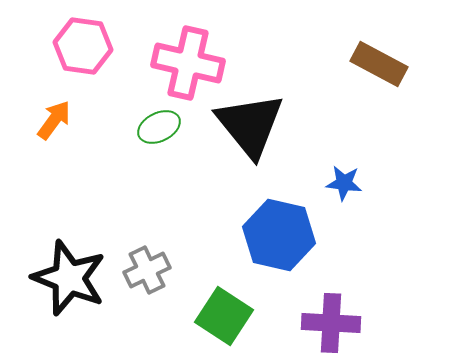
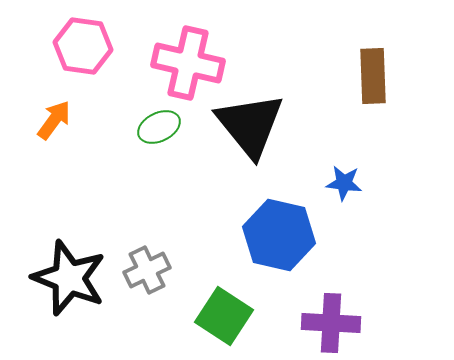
brown rectangle: moved 6 px left, 12 px down; rotated 60 degrees clockwise
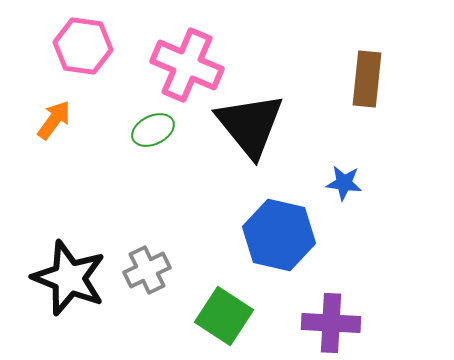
pink cross: moved 1 px left, 2 px down; rotated 10 degrees clockwise
brown rectangle: moved 6 px left, 3 px down; rotated 8 degrees clockwise
green ellipse: moved 6 px left, 3 px down
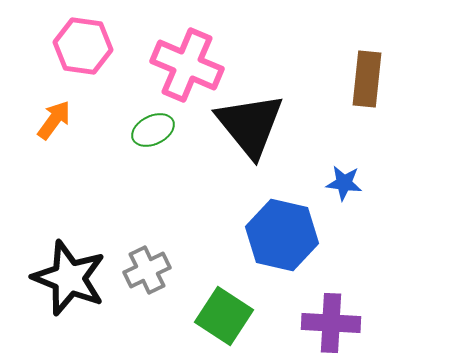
blue hexagon: moved 3 px right
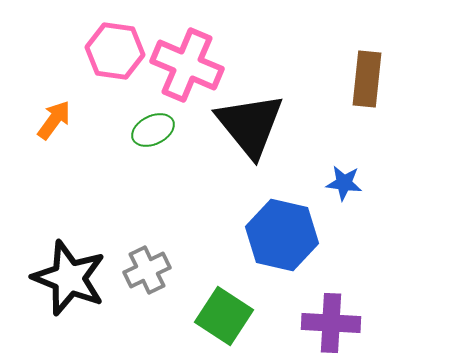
pink hexagon: moved 32 px right, 5 px down
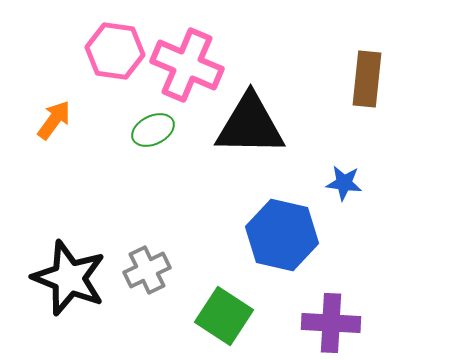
black triangle: rotated 50 degrees counterclockwise
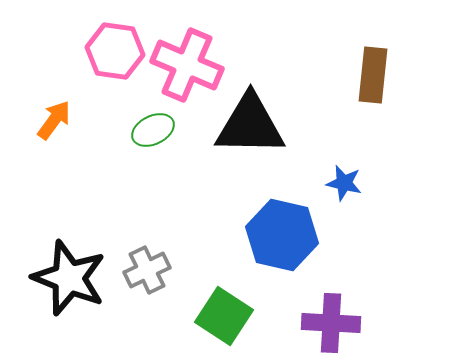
brown rectangle: moved 6 px right, 4 px up
blue star: rotated 6 degrees clockwise
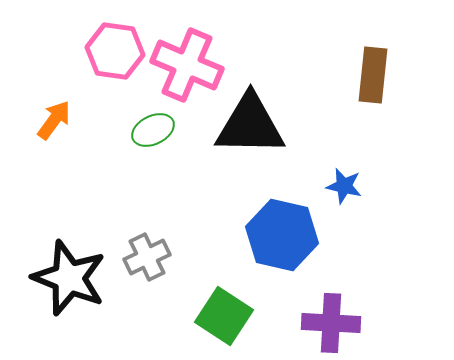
blue star: moved 3 px down
gray cross: moved 13 px up
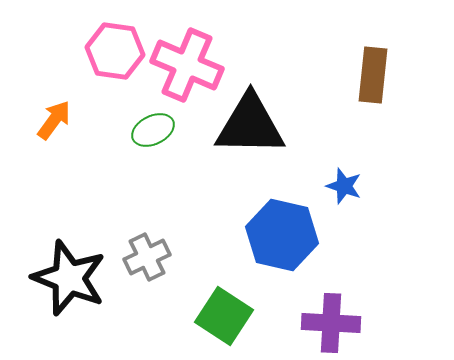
blue star: rotated 6 degrees clockwise
